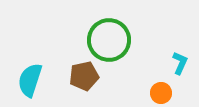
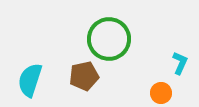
green circle: moved 1 px up
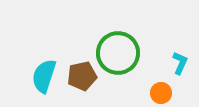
green circle: moved 9 px right, 14 px down
brown pentagon: moved 2 px left
cyan semicircle: moved 14 px right, 4 px up
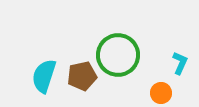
green circle: moved 2 px down
